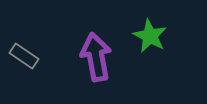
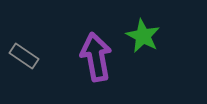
green star: moved 7 px left
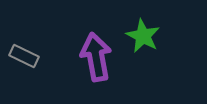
gray rectangle: rotated 8 degrees counterclockwise
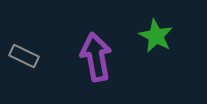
green star: moved 13 px right
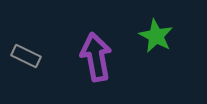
gray rectangle: moved 2 px right
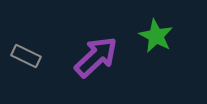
purple arrow: rotated 57 degrees clockwise
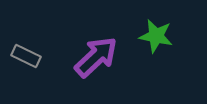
green star: rotated 16 degrees counterclockwise
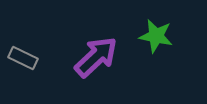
gray rectangle: moved 3 px left, 2 px down
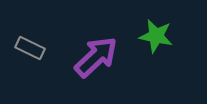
gray rectangle: moved 7 px right, 10 px up
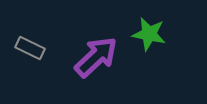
green star: moved 7 px left, 2 px up
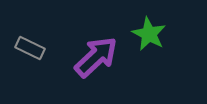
green star: rotated 16 degrees clockwise
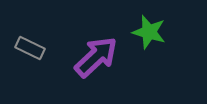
green star: moved 2 px up; rotated 12 degrees counterclockwise
